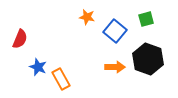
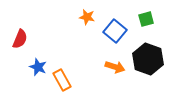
orange arrow: rotated 18 degrees clockwise
orange rectangle: moved 1 px right, 1 px down
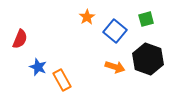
orange star: rotated 28 degrees clockwise
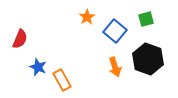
orange arrow: rotated 54 degrees clockwise
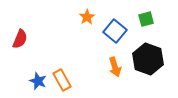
blue star: moved 14 px down
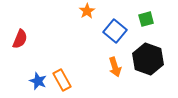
orange star: moved 6 px up
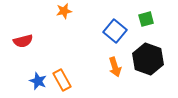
orange star: moved 23 px left; rotated 21 degrees clockwise
red semicircle: moved 3 px right, 2 px down; rotated 54 degrees clockwise
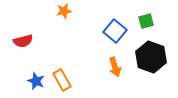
green square: moved 2 px down
black hexagon: moved 3 px right, 2 px up
blue star: moved 2 px left
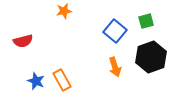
black hexagon: rotated 20 degrees clockwise
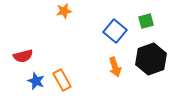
red semicircle: moved 15 px down
black hexagon: moved 2 px down
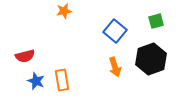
green square: moved 10 px right
red semicircle: moved 2 px right
orange rectangle: rotated 20 degrees clockwise
